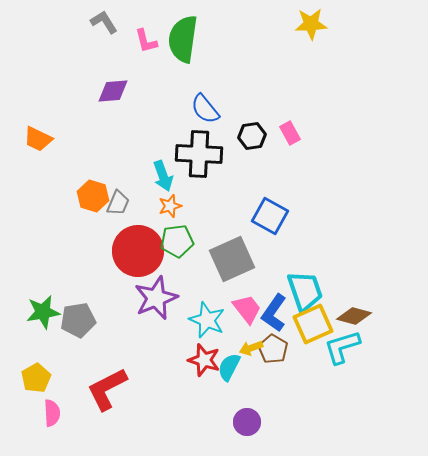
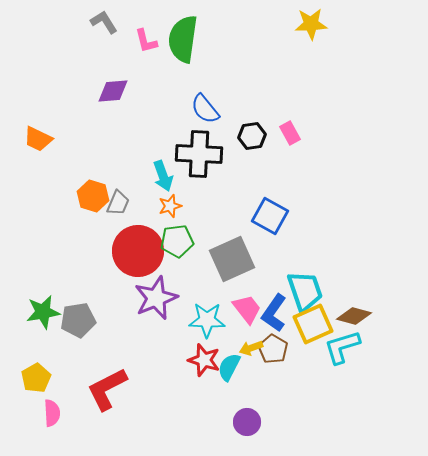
cyan star: rotated 21 degrees counterclockwise
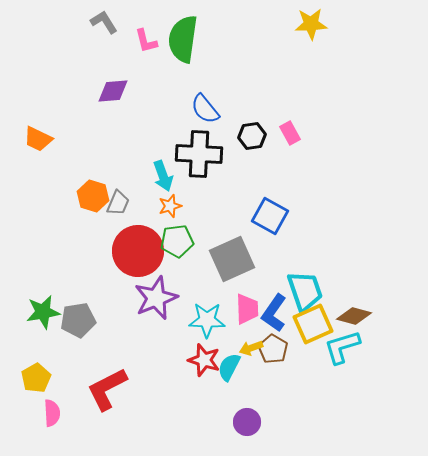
pink trapezoid: rotated 36 degrees clockwise
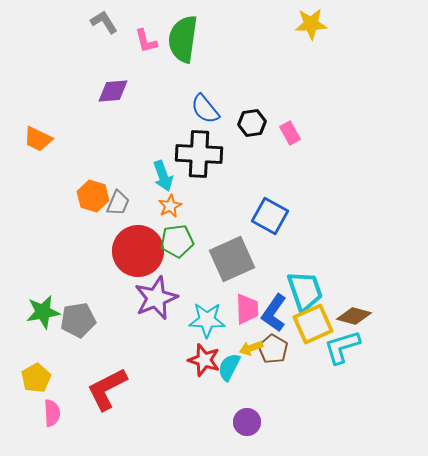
black hexagon: moved 13 px up
orange star: rotated 10 degrees counterclockwise
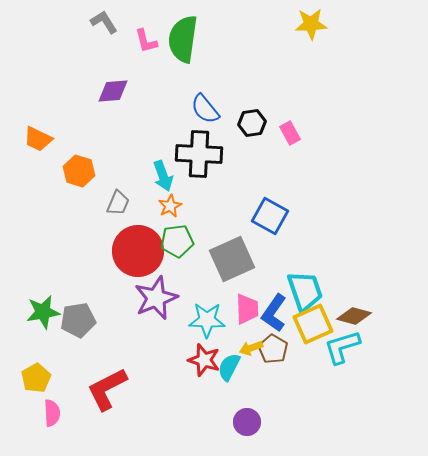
orange hexagon: moved 14 px left, 25 px up
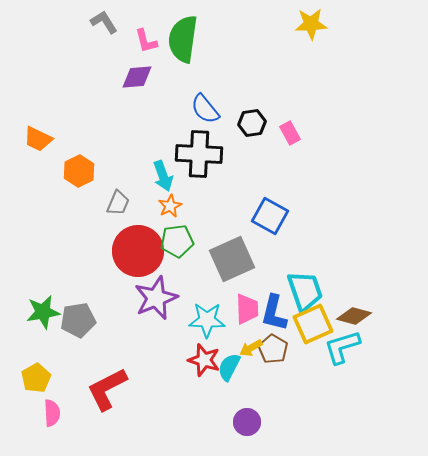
purple diamond: moved 24 px right, 14 px up
orange hexagon: rotated 16 degrees clockwise
blue L-shape: rotated 21 degrees counterclockwise
yellow arrow: rotated 10 degrees counterclockwise
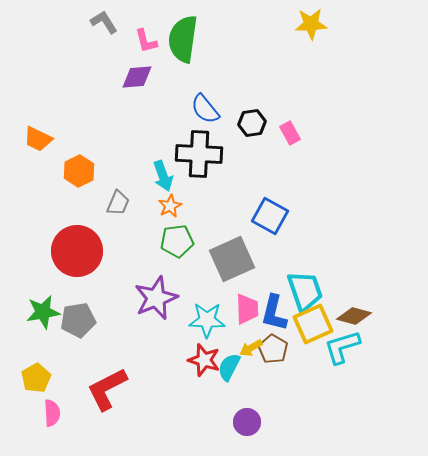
red circle: moved 61 px left
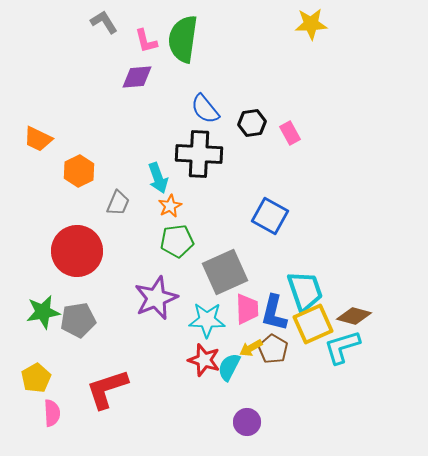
cyan arrow: moved 5 px left, 2 px down
gray square: moved 7 px left, 13 px down
red L-shape: rotated 9 degrees clockwise
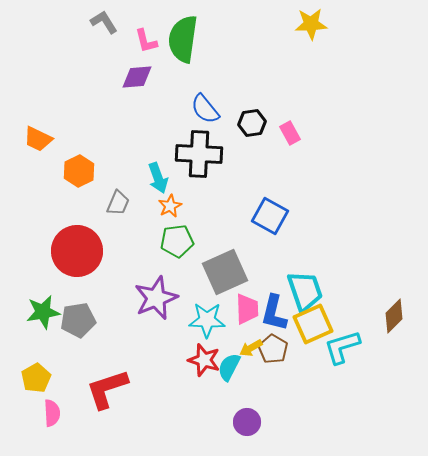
brown diamond: moved 40 px right; rotated 60 degrees counterclockwise
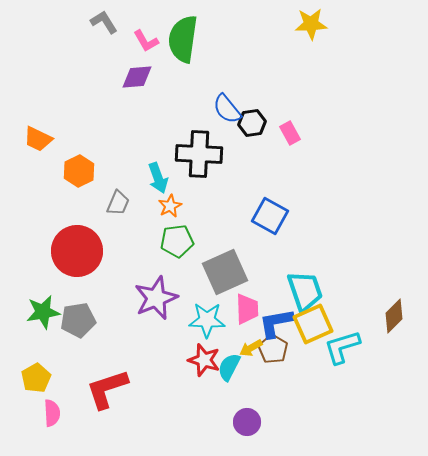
pink L-shape: rotated 16 degrees counterclockwise
blue semicircle: moved 22 px right
blue L-shape: moved 2 px right, 10 px down; rotated 66 degrees clockwise
